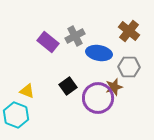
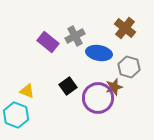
brown cross: moved 4 px left, 3 px up
gray hexagon: rotated 15 degrees clockwise
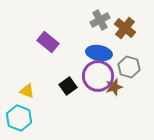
gray cross: moved 25 px right, 16 px up
purple circle: moved 22 px up
cyan hexagon: moved 3 px right, 3 px down
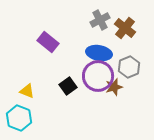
gray hexagon: rotated 20 degrees clockwise
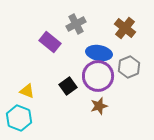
gray cross: moved 24 px left, 4 px down
purple rectangle: moved 2 px right
brown star: moved 15 px left, 19 px down
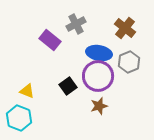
purple rectangle: moved 2 px up
gray hexagon: moved 5 px up
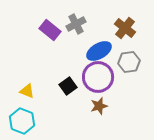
purple rectangle: moved 10 px up
blue ellipse: moved 2 px up; rotated 40 degrees counterclockwise
gray hexagon: rotated 15 degrees clockwise
purple circle: moved 1 px down
cyan hexagon: moved 3 px right, 3 px down
